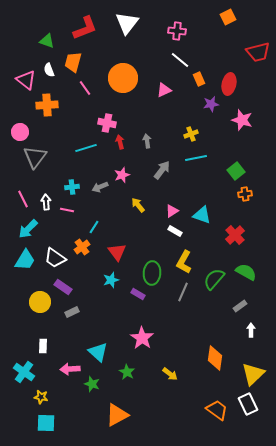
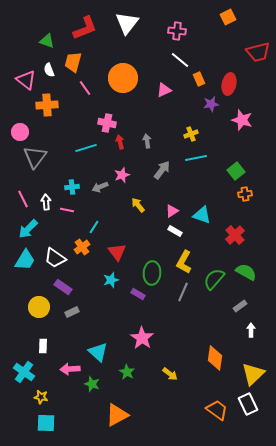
yellow circle at (40, 302): moved 1 px left, 5 px down
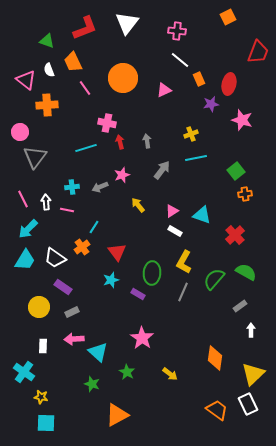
red trapezoid at (258, 52): rotated 55 degrees counterclockwise
orange trapezoid at (73, 62): rotated 40 degrees counterclockwise
pink arrow at (70, 369): moved 4 px right, 30 px up
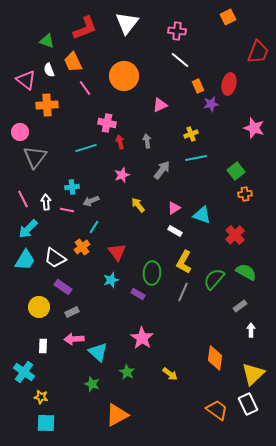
orange circle at (123, 78): moved 1 px right, 2 px up
orange rectangle at (199, 79): moved 1 px left, 7 px down
pink triangle at (164, 90): moved 4 px left, 15 px down
pink star at (242, 120): moved 12 px right, 8 px down
gray arrow at (100, 187): moved 9 px left, 14 px down
pink triangle at (172, 211): moved 2 px right, 3 px up
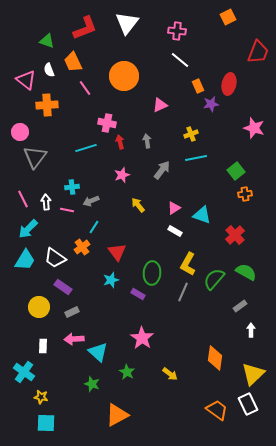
yellow L-shape at (184, 262): moved 4 px right, 2 px down
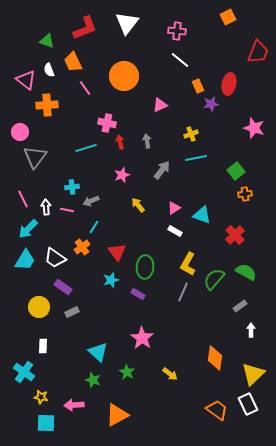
white arrow at (46, 202): moved 5 px down
green ellipse at (152, 273): moved 7 px left, 6 px up
pink arrow at (74, 339): moved 66 px down
green star at (92, 384): moved 1 px right, 4 px up
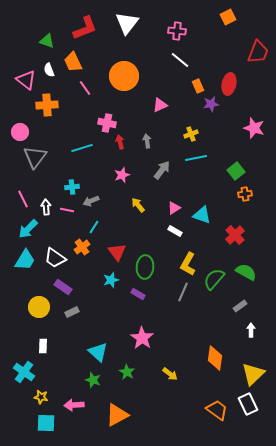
cyan line at (86, 148): moved 4 px left
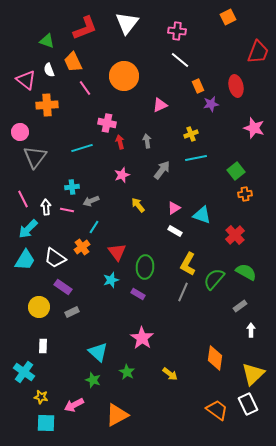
red ellipse at (229, 84): moved 7 px right, 2 px down; rotated 25 degrees counterclockwise
pink arrow at (74, 405): rotated 24 degrees counterclockwise
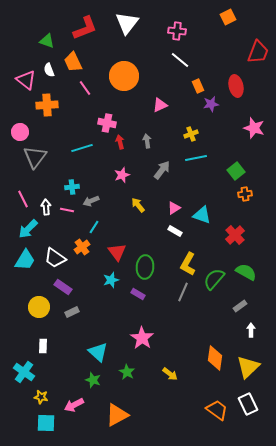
yellow triangle at (253, 374): moved 5 px left, 7 px up
